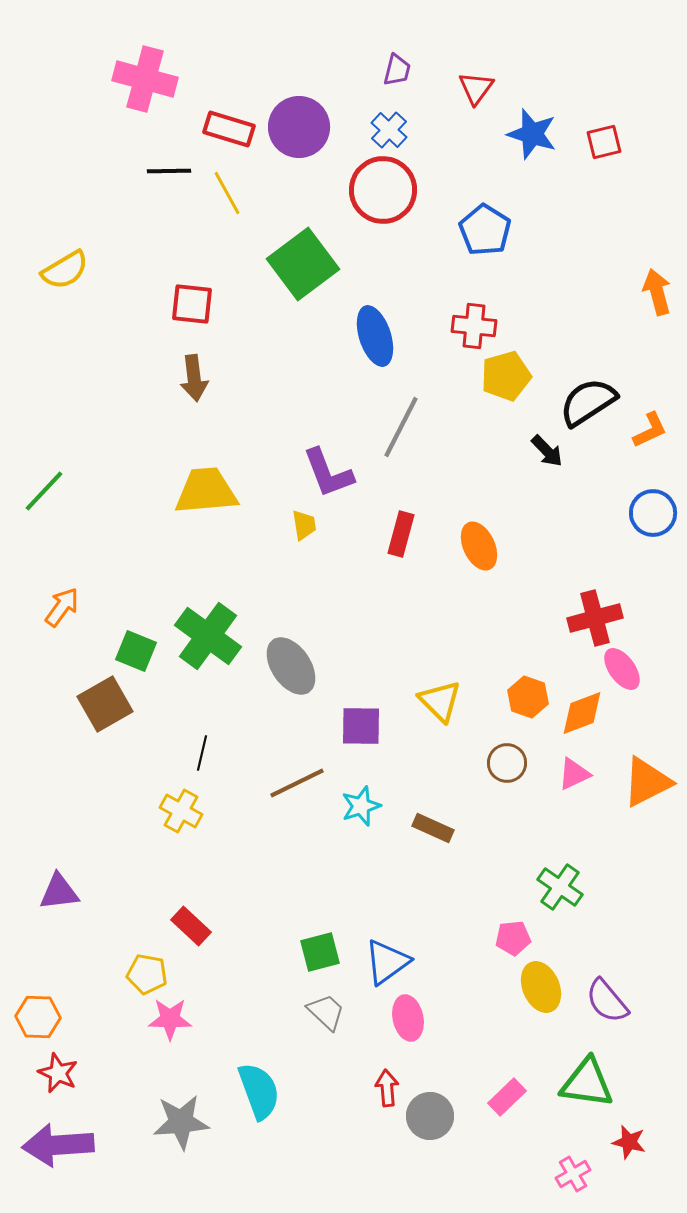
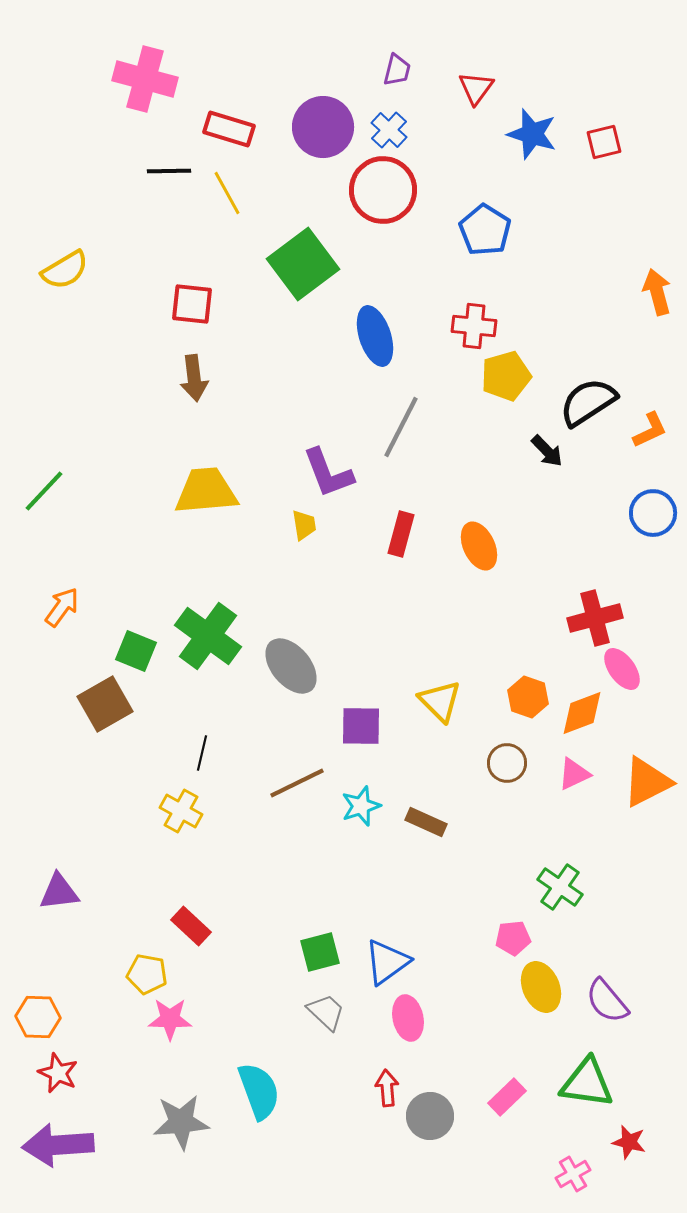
purple circle at (299, 127): moved 24 px right
gray ellipse at (291, 666): rotated 6 degrees counterclockwise
brown rectangle at (433, 828): moved 7 px left, 6 px up
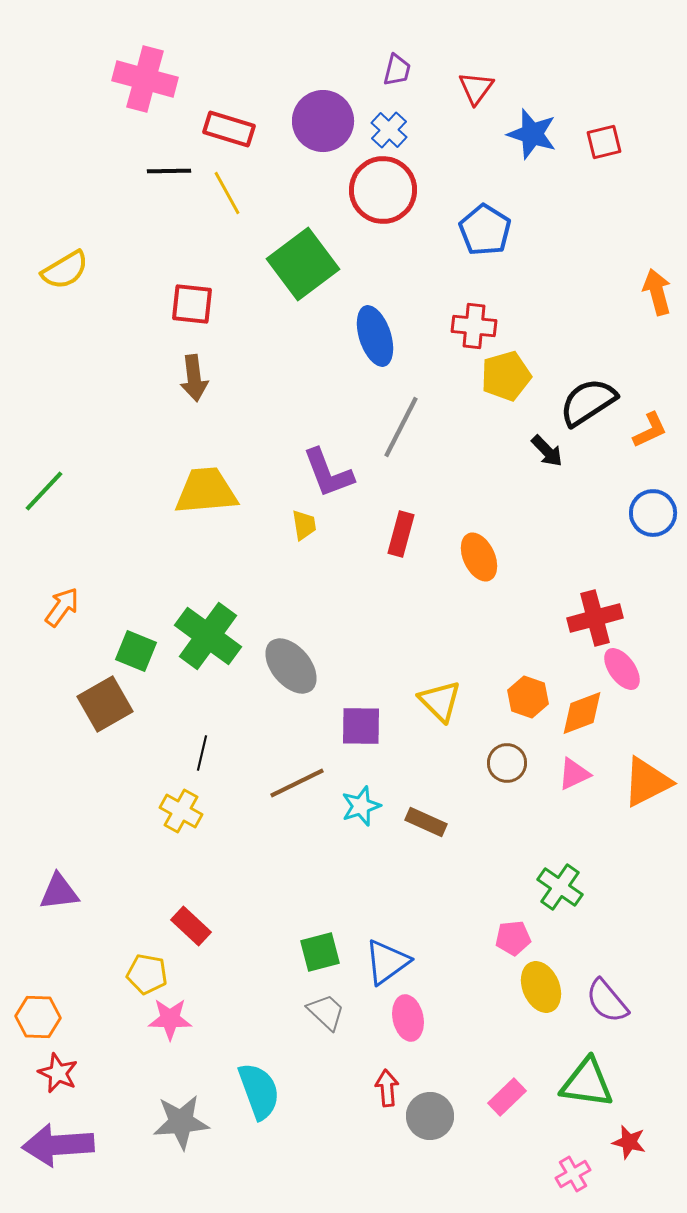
purple circle at (323, 127): moved 6 px up
orange ellipse at (479, 546): moved 11 px down
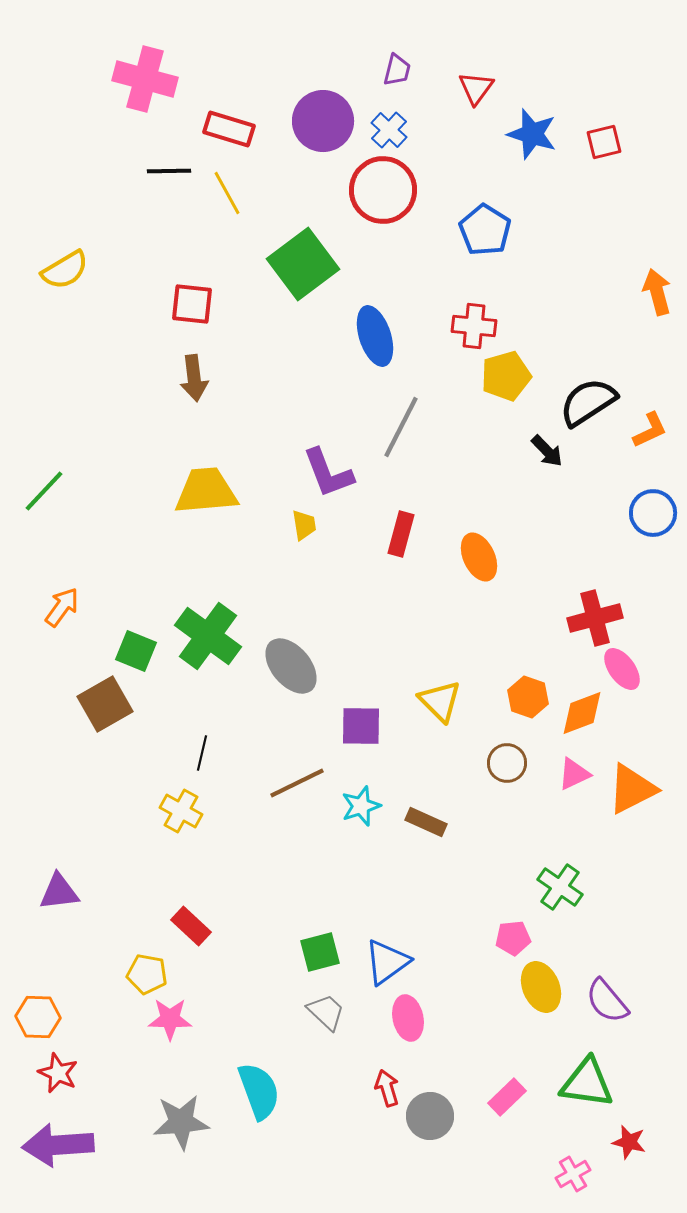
orange triangle at (647, 782): moved 15 px left, 7 px down
red arrow at (387, 1088): rotated 12 degrees counterclockwise
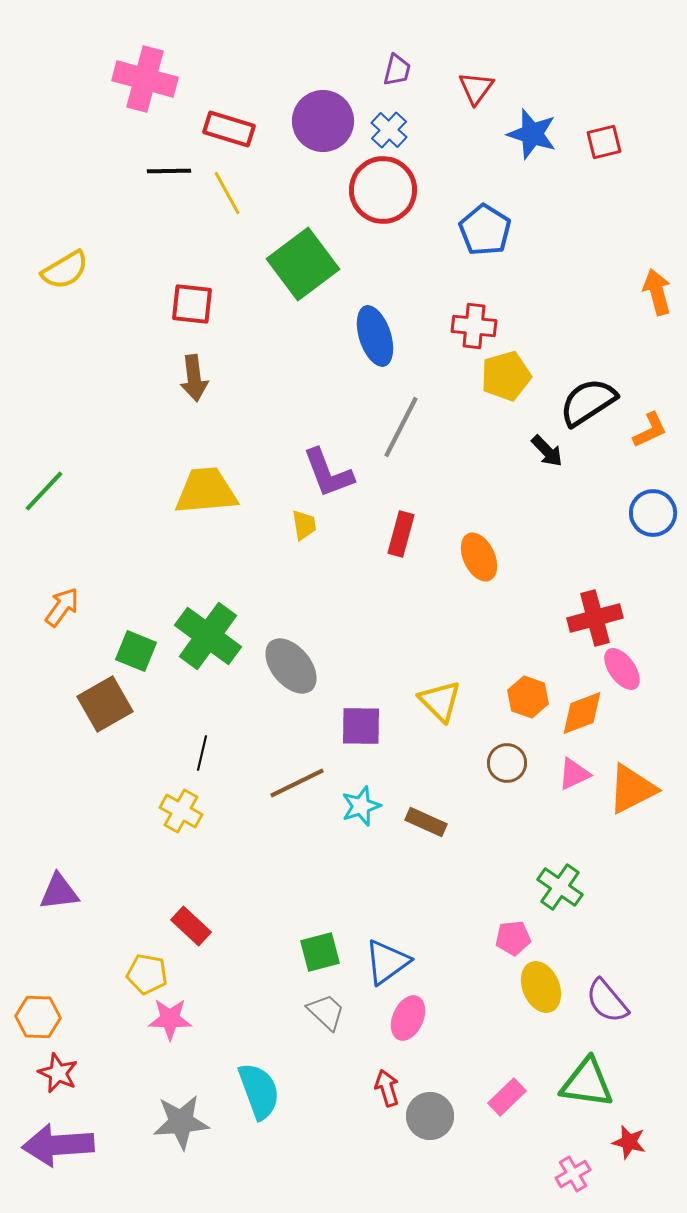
pink ellipse at (408, 1018): rotated 36 degrees clockwise
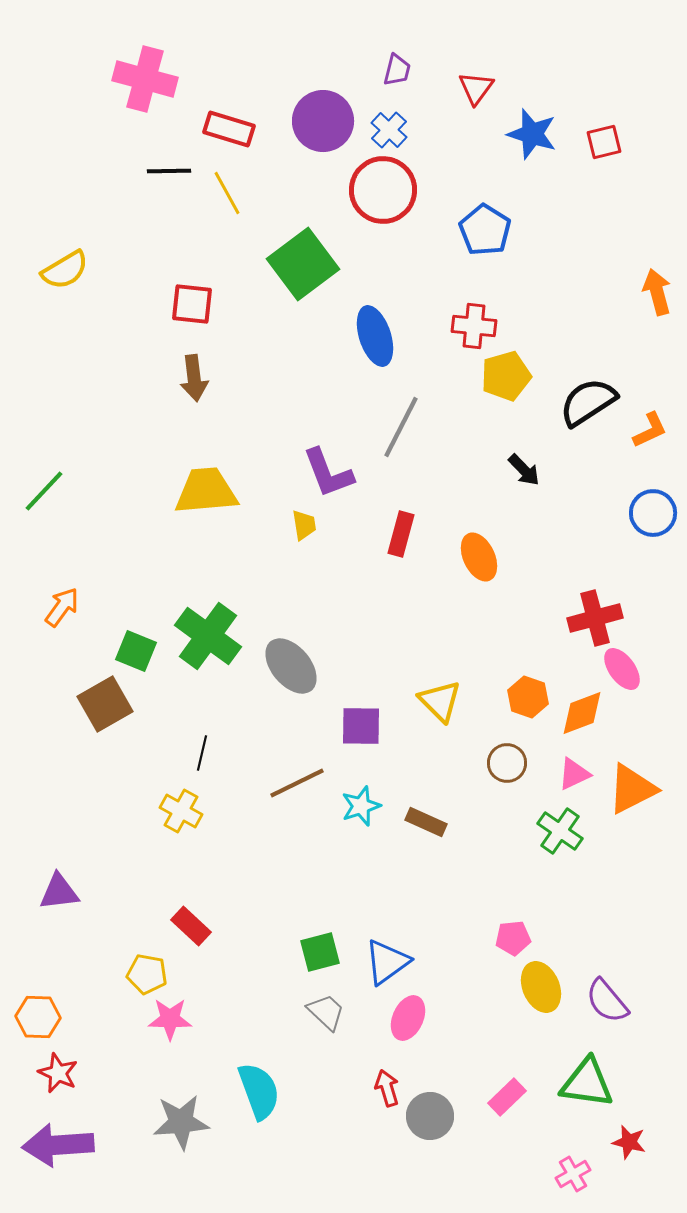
black arrow at (547, 451): moved 23 px left, 19 px down
green cross at (560, 887): moved 56 px up
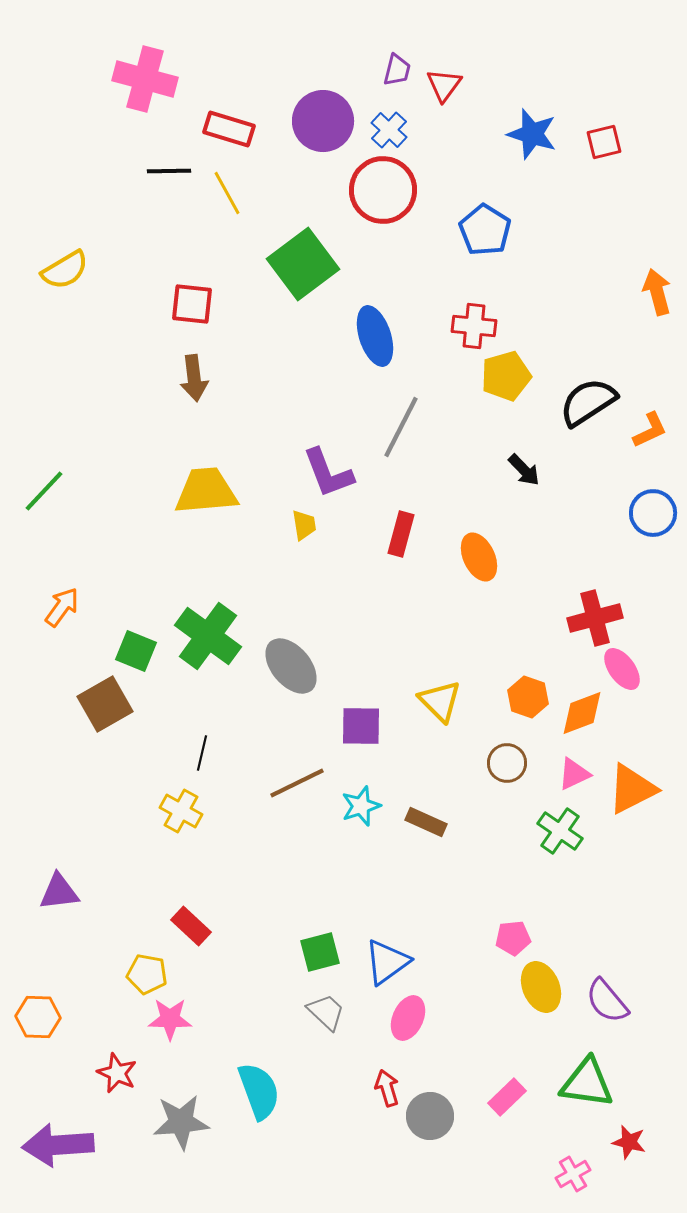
red triangle at (476, 88): moved 32 px left, 3 px up
red star at (58, 1073): moved 59 px right
